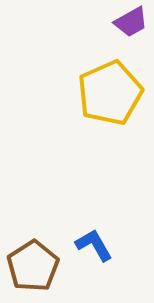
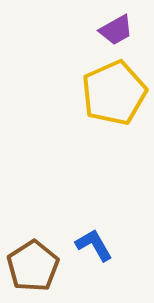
purple trapezoid: moved 15 px left, 8 px down
yellow pentagon: moved 4 px right
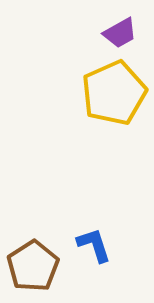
purple trapezoid: moved 4 px right, 3 px down
blue L-shape: rotated 12 degrees clockwise
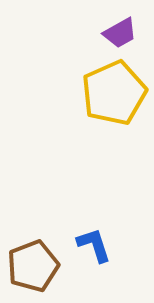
brown pentagon: rotated 12 degrees clockwise
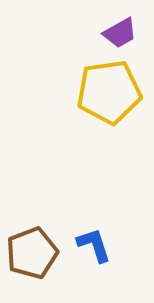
yellow pentagon: moved 5 px left, 1 px up; rotated 16 degrees clockwise
brown pentagon: moved 1 px left, 13 px up
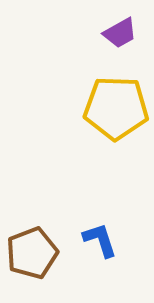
yellow pentagon: moved 7 px right, 16 px down; rotated 10 degrees clockwise
blue L-shape: moved 6 px right, 5 px up
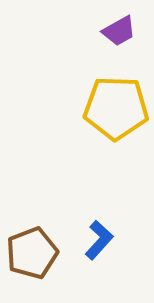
purple trapezoid: moved 1 px left, 2 px up
blue L-shape: moved 1 px left; rotated 60 degrees clockwise
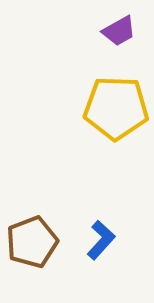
blue L-shape: moved 2 px right
brown pentagon: moved 11 px up
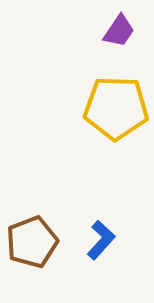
purple trapezoid: rotated 27 degrees counterclockwise
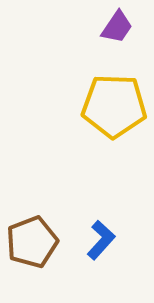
purple trapezoid: moved 2 px left, 4 px up
yellow pentagon: moved 2 px left, 2 px up
